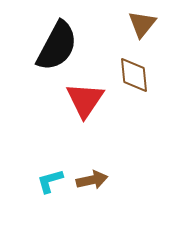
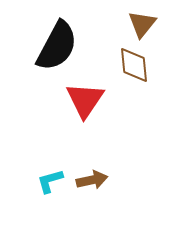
brown diamond: moved 10 px up
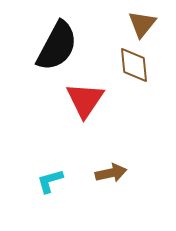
brown arrow: moved 19 px right, 7 px up
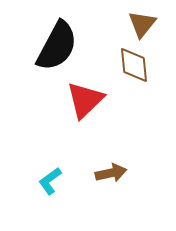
red triangle: rotated 12 degrees clockwise
cyan L-shape: rotated 20 degrees counterclockwise
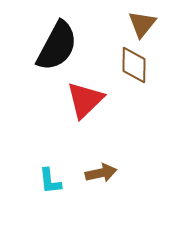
brown diamond: rotated 6 degrees clockwise
brown arrow: moved 10 px left
cyan L-shape: rotated 60 degrees counterclockwise
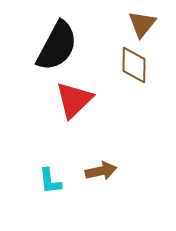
red triangle: moved 11 px left
brown arrow: moved 2 px up
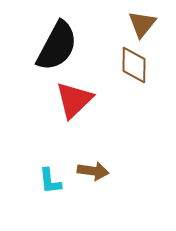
brown arrow: moved 8 px left; rotated 20 degrees clockwise
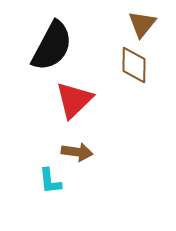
black semicircle: moved 5 px left
brown arrow: moved 16 px left, 19 px up
